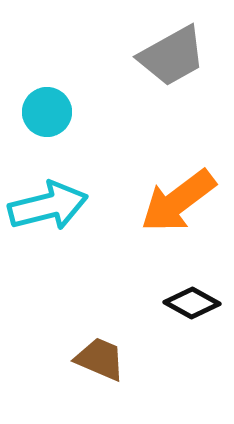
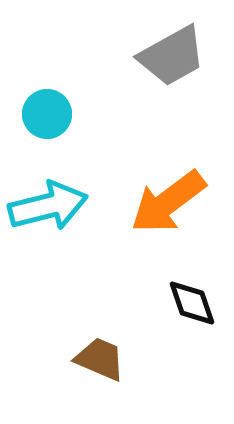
cyan circle: moved 2 px down
orange arrow: moved 10 px left, 1 px down
black diamond: rotated 42 degrees clockwise
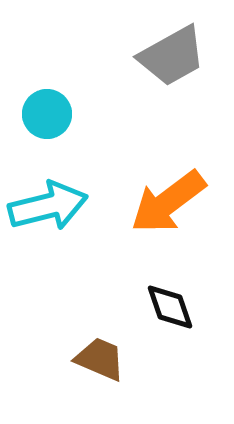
black diamond: moved 22 px left, 4 px down
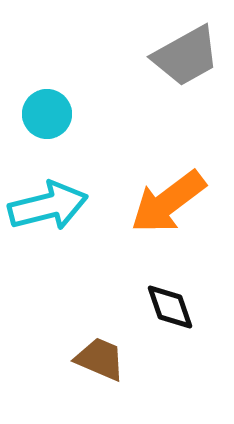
gray trapezoid: moved 14 px right
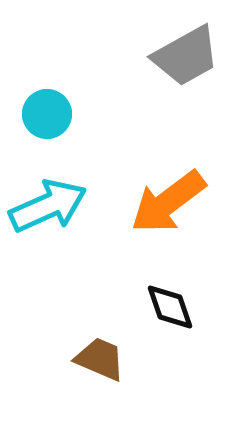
cyan arrow: rotated 10 degrees counterclockwise
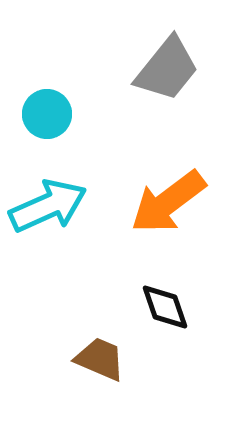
gray trapezoid: moved 19 px left, 13 px down; rotated 22 degrees counterclockwise
black diamond: moved 5 px left
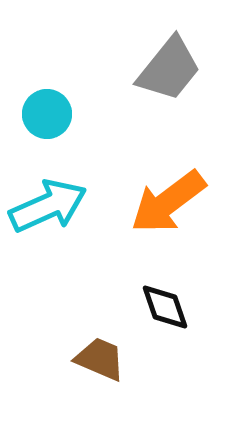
gray trapezoid: moved 2 px right
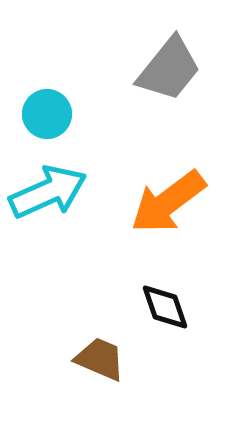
cyan arrow: moved 14 px up
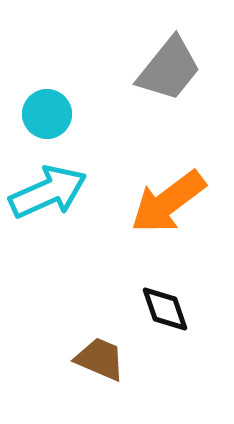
black diamond: moved 2 px down
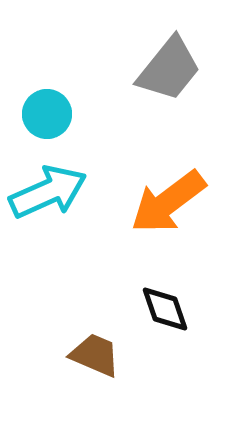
brown trapezoid: moved 5 px left, 4 px up
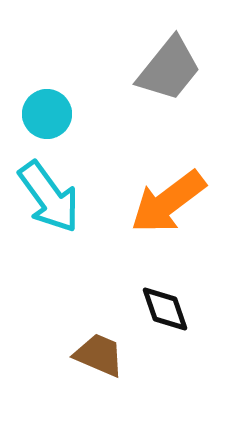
cyan arrow: moved 1 px right, 5 px down; rotated 78 degrees clockwise
brown trapezoid: moved 4 px right
